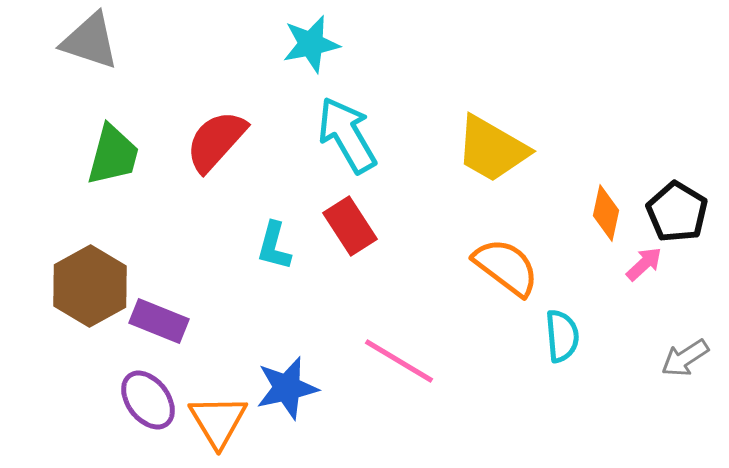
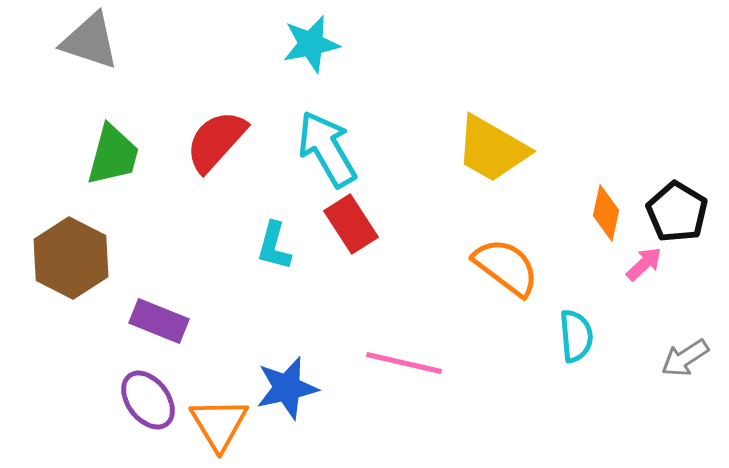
cyan arrow: moved 20 px left, 14 px down
red rectangle: moved 1 px right, 2 px up
brown hexagon: moved 19 px left, 28 px up; rotated 4 degrees counterclockwise
cyan semicircle: moved 14 px right
pink line: moved 5 px right, 2 px down; rotated 18 degrees counterclockwise
orange triangle: moved 1 px right, 3 px down
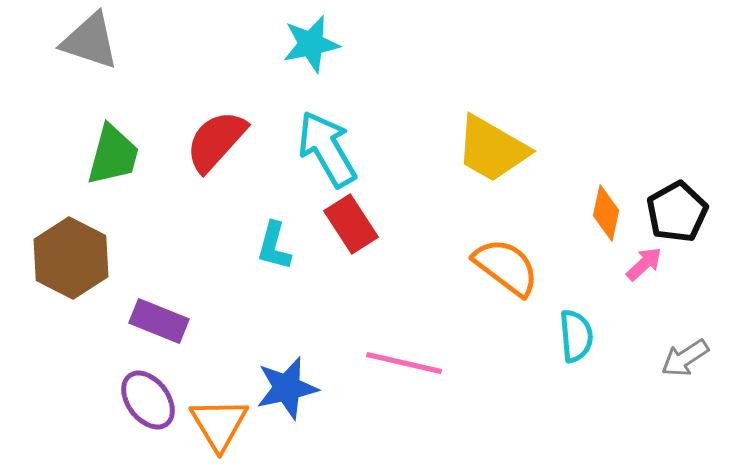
black pentagon: rotated 12 degrees clockwise
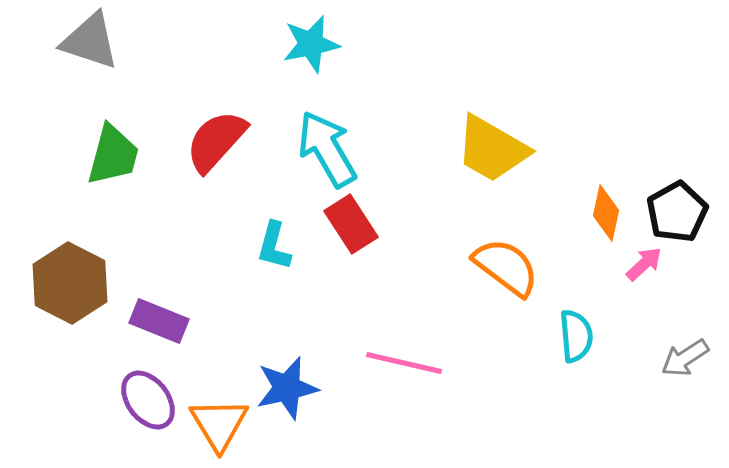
brown hexagon: moved 1 px left, 25 px down
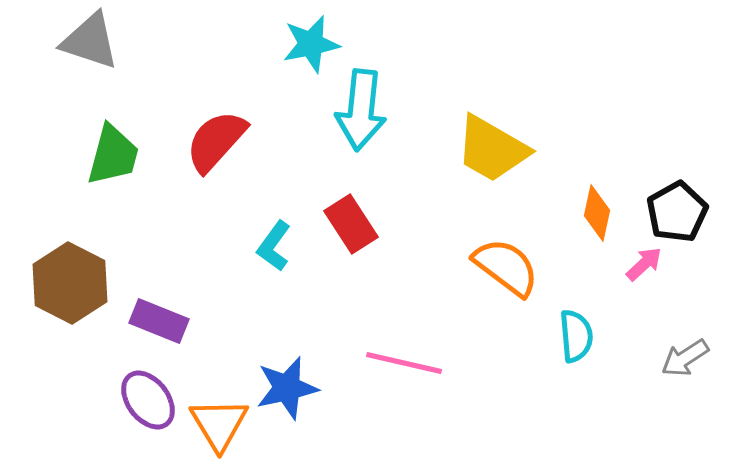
cyan arrow: moved 34 px right, 39 px up; rotated 144 degrees counterclockwise
orange diamond: moved 9 px left
cyan L-shape: rotated 21 degrees clockwise
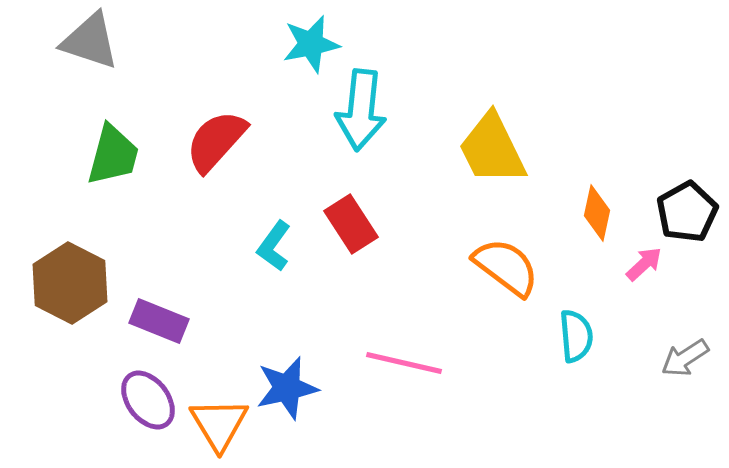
yellow trapezoid: rotated 34 degrees clockwise
black pentagon: moved 10 px right
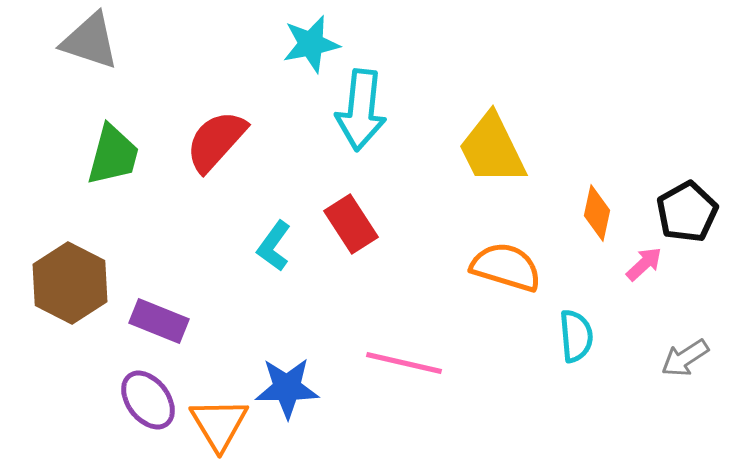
orange semicircle: rotated 20 degrees counterclockwise
blue star: rotated 12 degrees clockwise
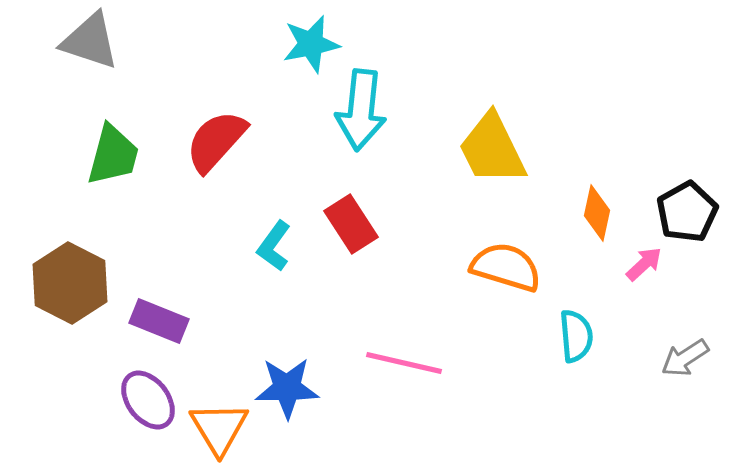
orange triangle: moved 4 px down
